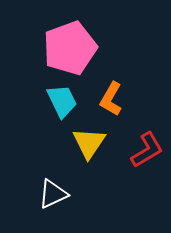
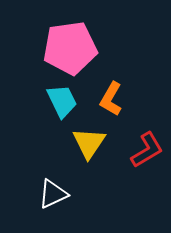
pink pentagon: rotated 12 degrees clockwise
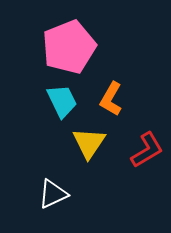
pink pentagon: moved 1 px left, 1 px up; rotated 14 degrees counterclockwise
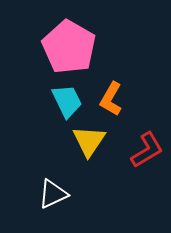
pink pentagon: rotated 20 degrees counterclockwise
cyan trapezoid: moved 5 px right
yellow triangle: moved 2 px up
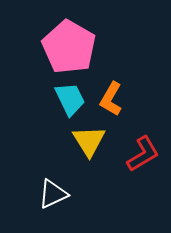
cyan trapezoid: moved 3 px right, 2 px up
yellow triangle: rotated 6 degrees counterclockwise
red L-shape: moved 4 px left, 4 px down
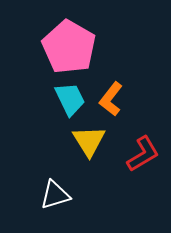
orange L-shape: rotated 8 degrees clockwise
white triangle: moved 2 px right, 1 px down; rotated 8 degrees clockwise
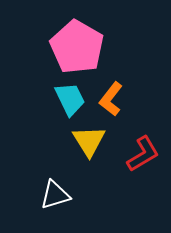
pink pentagon: moved 8 px right
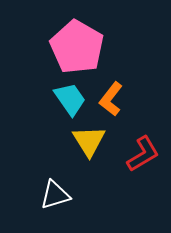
cyan trapezoid: rotated 9 degrees counterclockwise
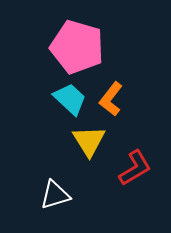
pink pentagon: rotated 14 degrees counterclockwise
cyan trapezoid: rotated 12 degrees counterclockwise
red L-shape: moved 8 px left, 14 px down
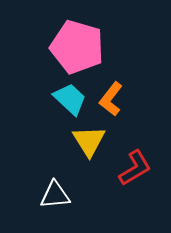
white triangle: rotated 12 degrees clockwise
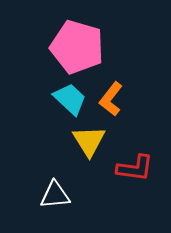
red L-shape: rotated 39 degrees clockwise
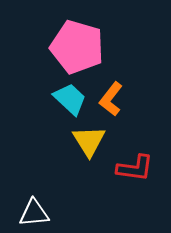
white triangle: moved 21 px left, 18 px down
